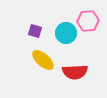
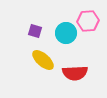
red semicircle: moved 1 px down
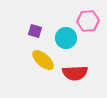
cyan circle: moved 5 px down
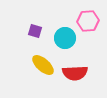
cyan circle: moved 1 px left
yellow ellipse: moved 5 px down
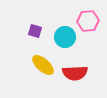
cyan circle: moved 1 px up
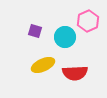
pink hexagon: rotated 20 degrees counterclockwise
yellow ellipse: rotated 65 degrees counterclockwise
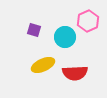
purple square: moved 1 px left, 1 px up
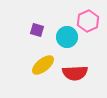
purple square: moved 3 px right
cyan circle: moved 2 px right
yellow ellipse: rotated 15 degrees counterclockwise
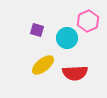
cyan circle: moved 1 px down
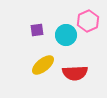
purple square: rotated 24 degrees counterclockwise
cyan circle: moved 1 px left, 3 px up
